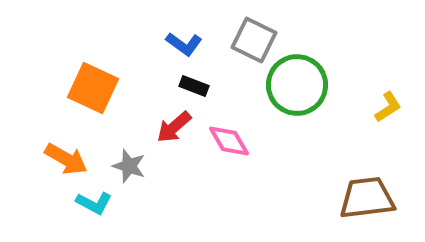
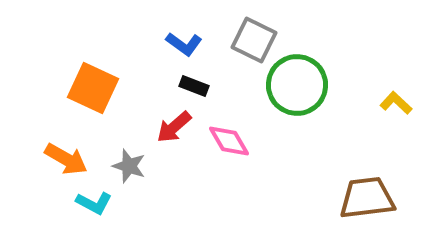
yellow L-shape: moved 8 px right, 4 px up; rotated 104 degrees counterclockwise
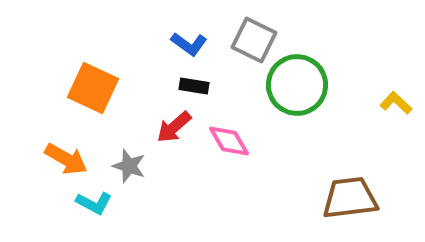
blue L-shape: moved 5 px right
black rectangle: rotated 12 degrees counterclockwise
brown trapezoid: moved 17 px left
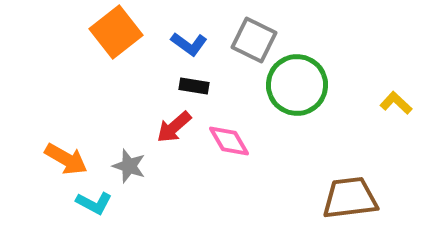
orange square: moved 23 px right, 56 px up; rotated 27 degrees clockwise
